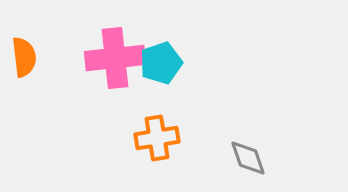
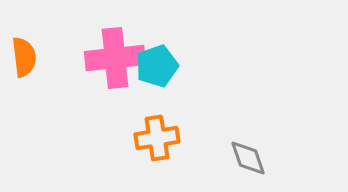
cyan pentagon: moved 4 px left, 3 px down
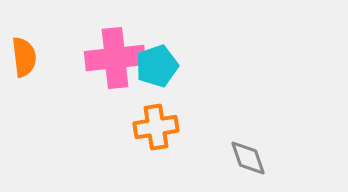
orange cross: moved 1 px left, 11 px up
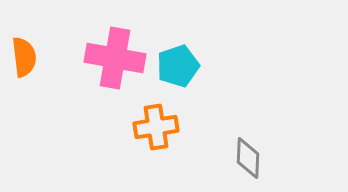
pink cross: rotated 16 degrees clockwise
cyan pentagon: moved 21 px right
gray diamond: rotated 21 degrees clockwise
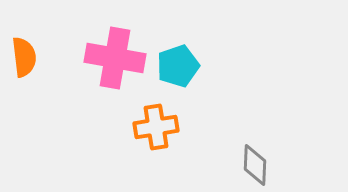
gray diamond: moved 7 px right, 7 px down
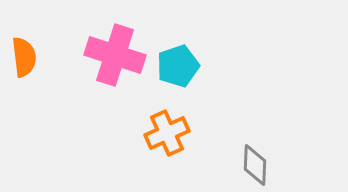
pink cross: moved 3 px up; rotated 8 degrees clockwise
orange cross: moved 11 px right, 6 px down; rotated 15 degrees counterclockwise
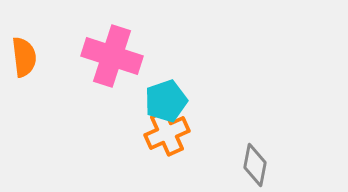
pink cross: moved 3 px left, 1 px down
cyan pentagon: moved 12 px left, 35 px down
gray diamond: rotated 9 degrees clockwise
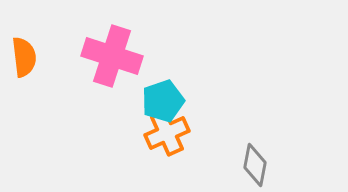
cyan pentagon: moved 3 px left
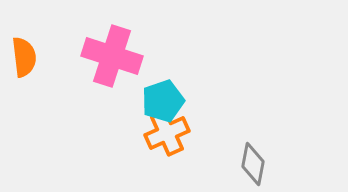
gray diamond: moved 2 px left, 1 px up
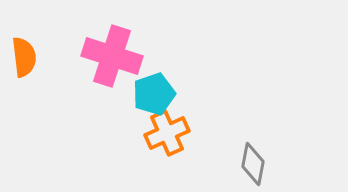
cyan pentagon: moved 9 px left, 7 px up
